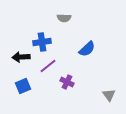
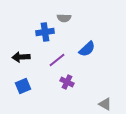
blue cross: moved 3 px right, 10 px up
purple line: moved 9 px right, 6 px up
gray triangle: moved 4 px left, 9 px down; rotated 24 degrees counterclockwise
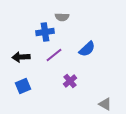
gray semicircle: moved 2 px left, 1 px up
purple line: moved 3 px left, 5 px up
purple cross: moved 3 px right, 1 px up; rotated 24 degrees clockwise
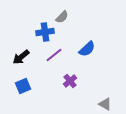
gray semicircle: rotated 48 degrees counterclockwise
black arrow: rotated 36 degrees counterclockwise
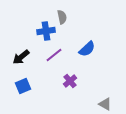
gray semicircle: rotated 56 degrees counterclockwise
blue cross: moved 1 px right, 1 px up
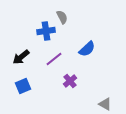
gray semicircle: rotated 16 degrees counterclockwise
purple line: moved 4 px down
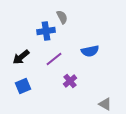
blue semicircle: moved 3 px right, 2 px down; rotated 30 degrees clockwise
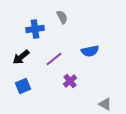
blue cross: moved 11 px left, 2 px up
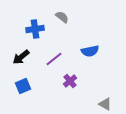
gray semicircle: rotated 24 degrees counterclockwise
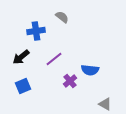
blue cross: moved 1 px right, 2 px down
blue semicircle: moved 19 px down; rotated 18 degrees clockwise
